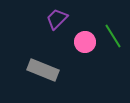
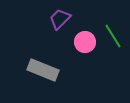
purple trapezoid: moved 3 px right
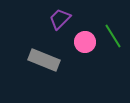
gray rectangle: moved 1 px right, 10 px up
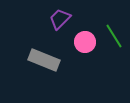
green line: moved 1 px right
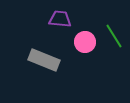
purple trapezoid: rotated 50 degrees clockwise
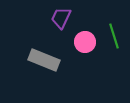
purple trapezoid: moved 1 px right, 1 px up; rotated 70 degrees counterclockwise
green line: rotated 15 degrees clockwise
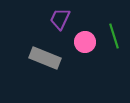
purple trapezoid: moved 1 px left, 1 px down
gray rectangle: moved 1 px right, 2 px up
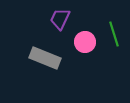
green line: moved 2 px up
